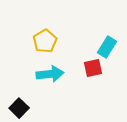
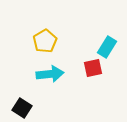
black square: moved 3 px right; rotated 12 degrees counterclockwise
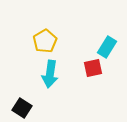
cyan arrow: rotated 104 degrees clockwise
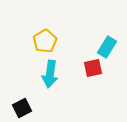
black square: rotated 30 degrees clockwise
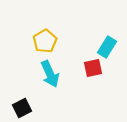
cyan arrow: rotated 32 degrees counterclockwise
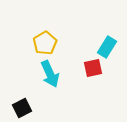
yellow pentagon: moved 2 px down
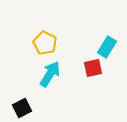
yellow pentagon: rotated 15 degrees counterclockwise
cyan arrow: rotated 124 degrees counterclockwise
